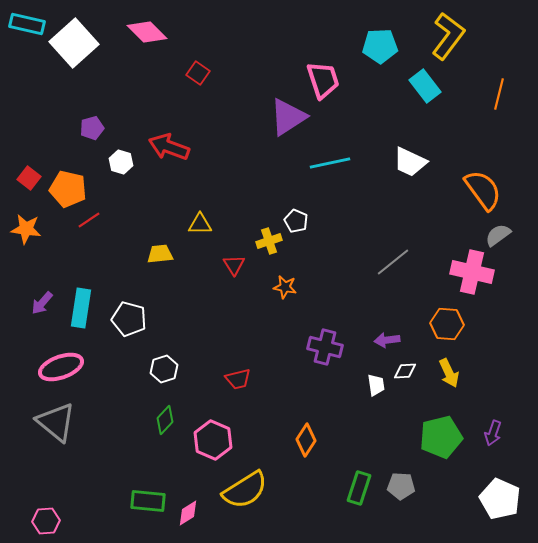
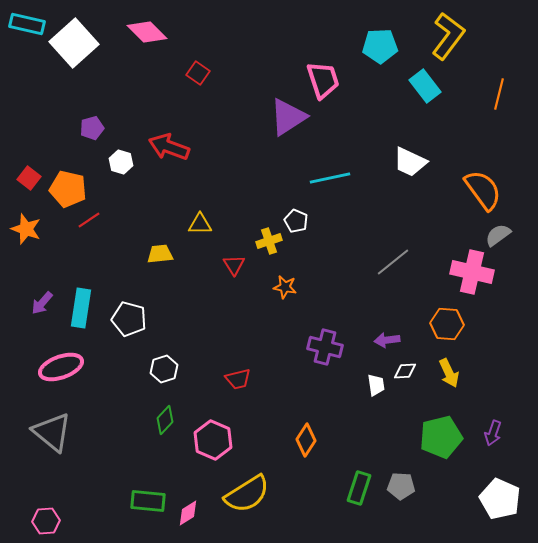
cyan line at (330, 163): moved 15 px down
orange star at (26, 229): rotated 12 degrees clockwise
gray triangle at (56, 422): moved 4 px left, 10 px down
yellow semicircle at (245, 490): moved 2 px right, 4 px down
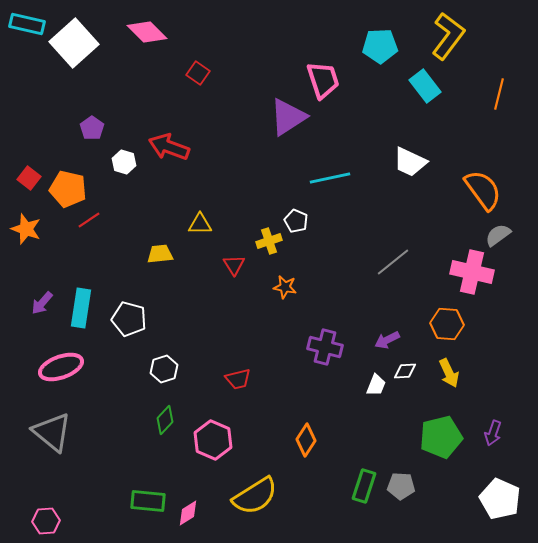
purple pentagon at (92, 128): rotated 20 degrees counterclockwise
white hexagon at (121, 162): moved 3 px right
purple arrow at (387, 340): rotated 20 degrees counterclockwise
white trapezoid at (376, 385): rotated 30 degrees clockwise
green rectangle at (359, 488): moved 5 px right, 2 px up
yellow semicircle at (247, 494): moved 8 px right, 2 px down
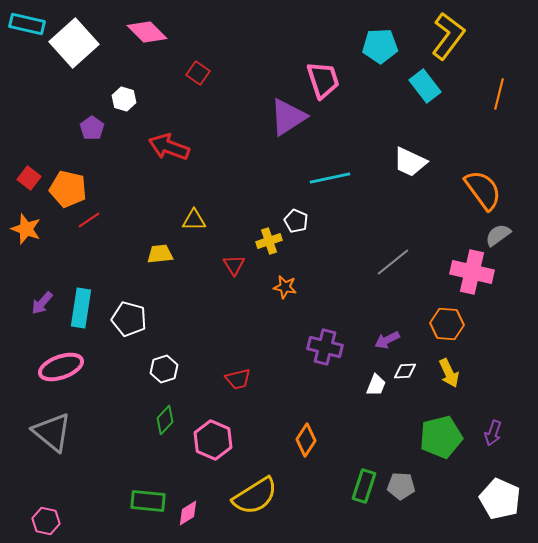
white hexagon at (124, 162): moved 63 px up
yellow triangle at (200, 224): moved 6 px left, 4 px up
pink hexagon at (46, 521): rotated 16 degrees clockwise
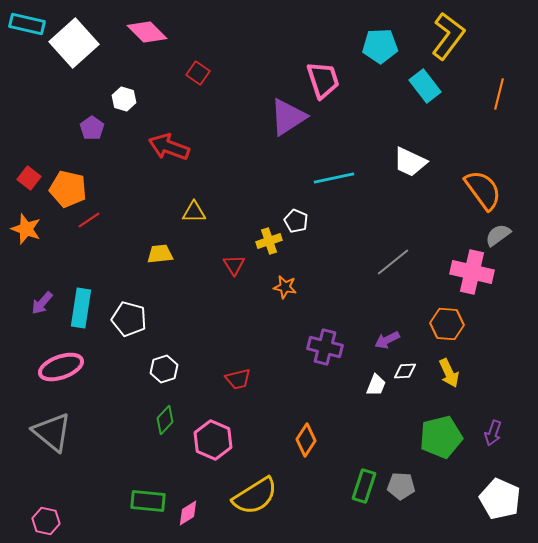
cyan line at (330, 178): moved 4 px right
yellow triangle at (194, 220): moved 8 px up
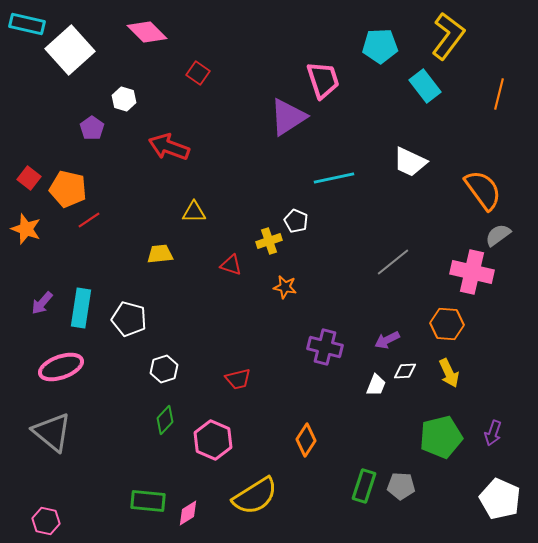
white square at (74, 43): moved 4 px left, 7 px down
red triangle at (234, 265): moved 3 px left; rotated 40 degrees counterclockwise
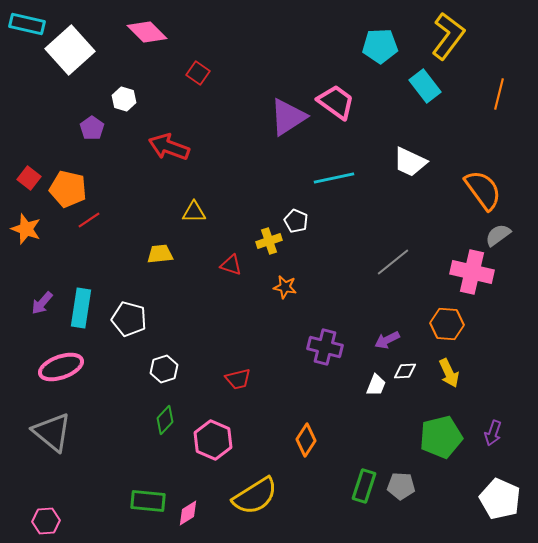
pink trapezoid at (323, 80): moved 13 px right, 22 px down; rotated 36 degrees counterclockwise
pink hexagon at (46, 521): rotated 16 degrees counterclockwise
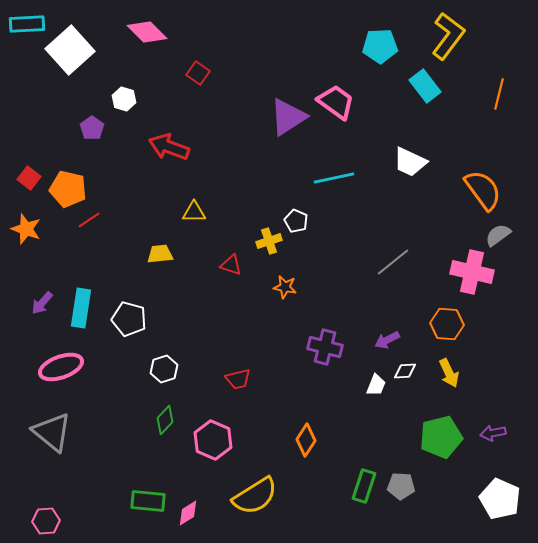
cyan rectangle at (27, 24): rotated 16 degrees counterclockwise
purple arrow at (493, 433): rotated 60 degrees clockwise
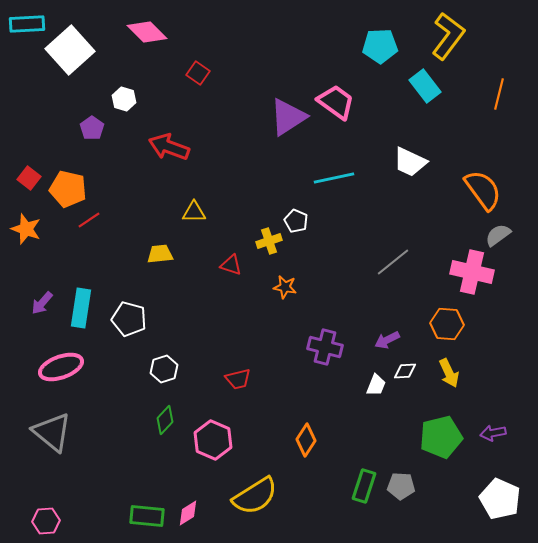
green rectangle at (148, 501): moved 1 px left, 15 px down
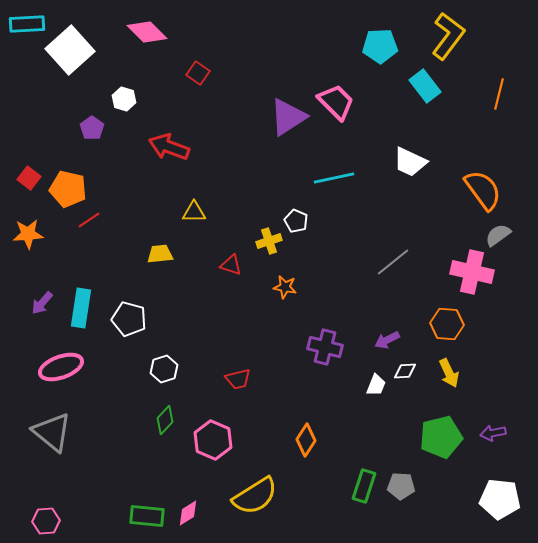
pink trapezoid at (336, 102): rotated 9 degrees clockwise
orange star at (26, 229): moved 2 px right, 5 px down; rotated 24 degrees counterclockwise
white pentagon at (500, 499): rotated 18 degrees counterclockwise
